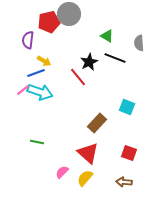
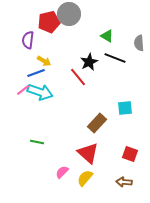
cyan square: moved 2 px left, 1 px down; rotated 28 degrees counterclockwise
red square: moved 1 px right, 1 px down
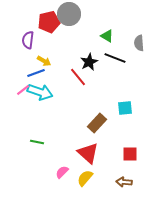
red square: rotated 21 degrees counterclockwise
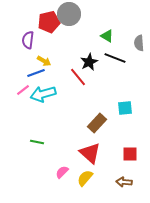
cyan arrow: moved 3 px right, 2 px down; rotated 145 degrees clockwise
red triangle: moved 2 px right
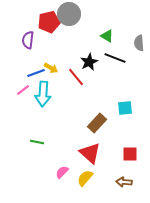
yellow arrow: moved 7 px right, 7 px down
red line: moved 2 px left
cyan arrow: rotated 70 degrees counterclockwise
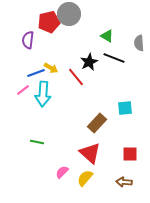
black line: moved 1 px left
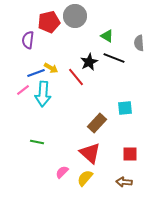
gray circle: moved 6 px right, 2 px down
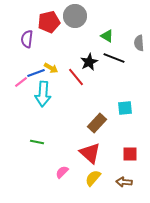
purple semicircle: moved 1 px left, 1 px up
pink line: moved 2 px left, 8 px up
yellow semicircle: moved 8 px right
